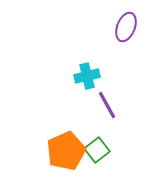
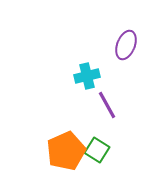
purple ellipse: moved 18 px down
green square: rotated 20 degrees counterclockwise
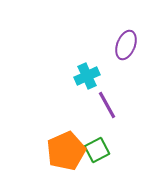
cyan cross: rotated 10 degrees counterclockwise
green square: rotated 30 degrees clockwise
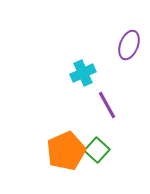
purple ellipse: moved 3 px right
cyan cross: moved 4 px left, 3 px up
green square: rotated 20 degrees counterclockwise
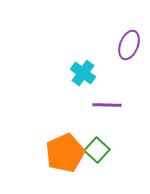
cyan cross: rotated 30 degrees counterclockwise
purple line: rotated 60 degrees counterclockwise
orange pentagon: moved 1 px left, 2 px down
